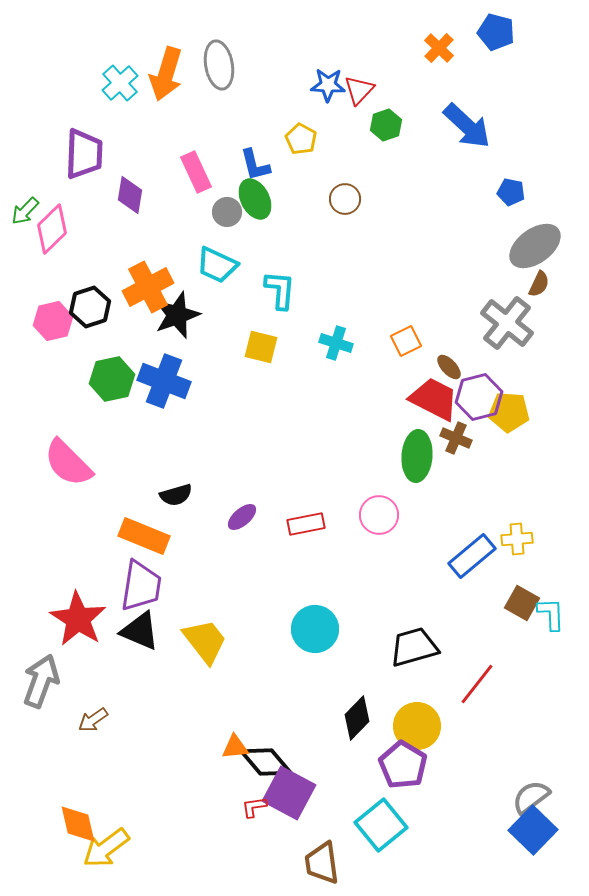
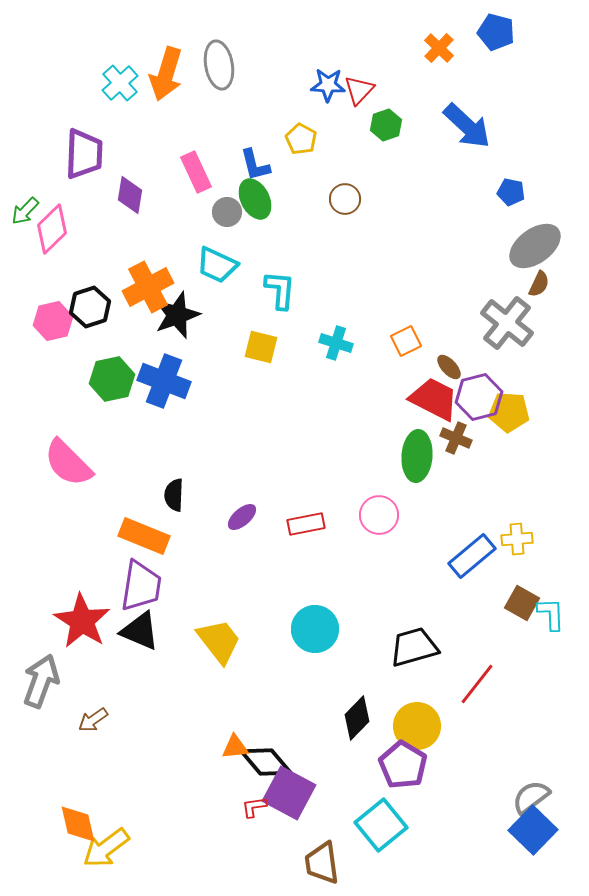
black semicircle at (176, 495): moved 2 px left; rotated 108 degrees clockwise
red star at (78, 619): moved 4 px right, 2 px down
yellow trapezoid at (205, 641): moved 14 px right
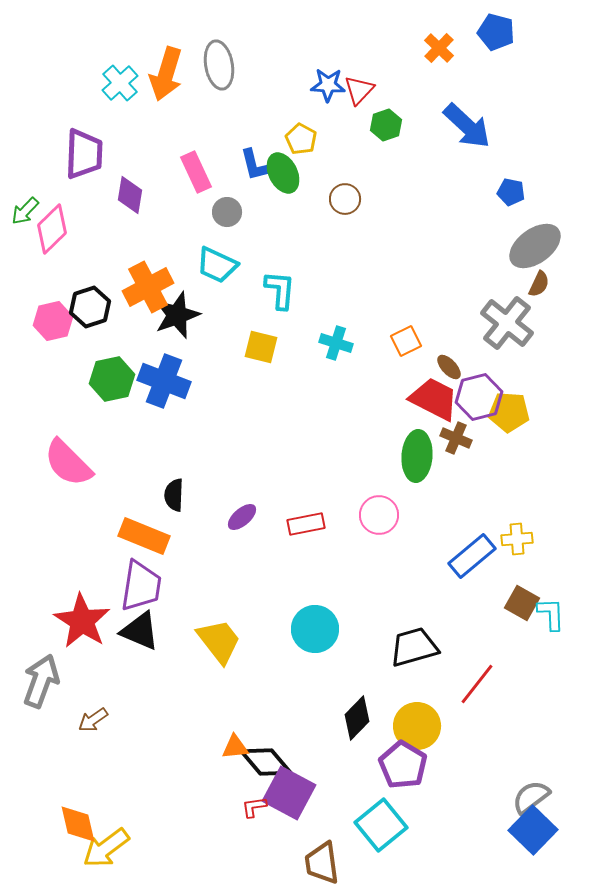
green ellipse at (255, 199): moved 28 px right, 26 px up
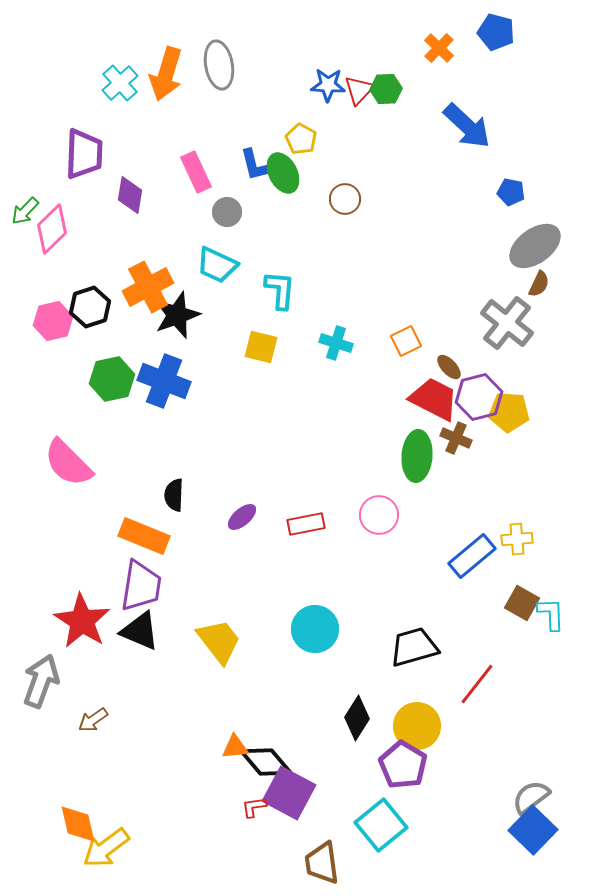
green hexagon at (386, 125): moved 36 px up; rotated 16 degrees clockwise
black diamond at (357, 718): rotated 12 degrees counterclockwise
